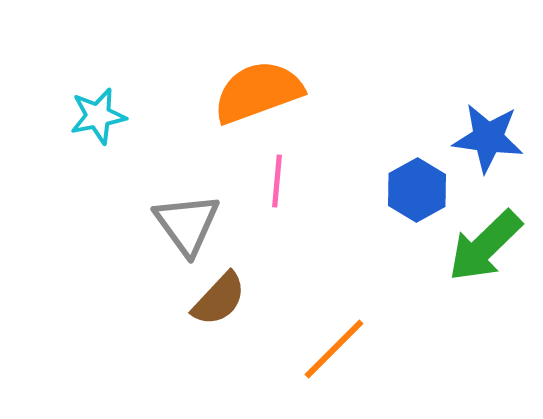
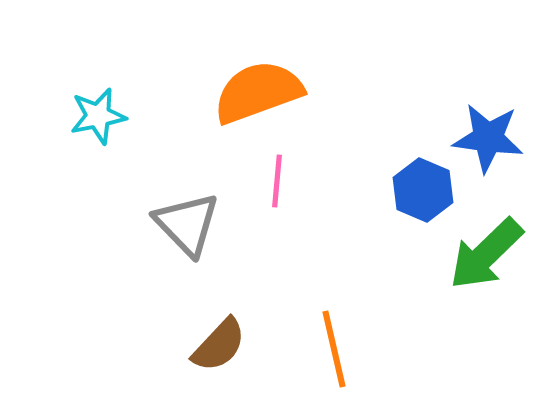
blue hexagon: moved 6 px right; rotated 8 degrees counterclockwise
gray triangle: rotated 8 degrees counterclockwise
green arrow: moved 1 px right, 8 px down
brown semicircle: moved 46 px down
orange line: rotated 58 degrees counterclockwise
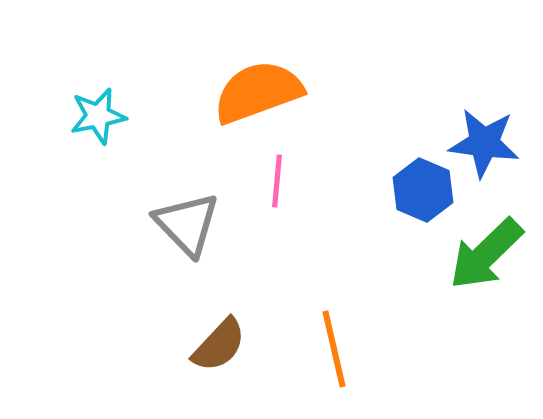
blue star: moved 4 px left, 5 px down
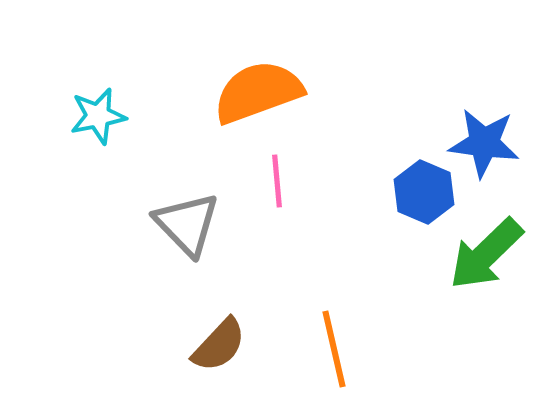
pink line: rotated 10 degrees counterclockwise
blue hexagon: moved 1 px right, 2 px down
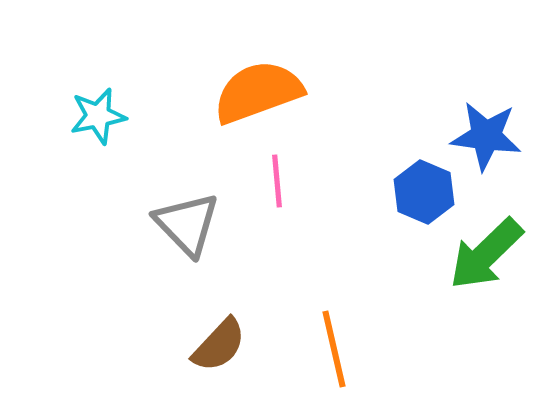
blue star: moved 2 px right, 7 px up
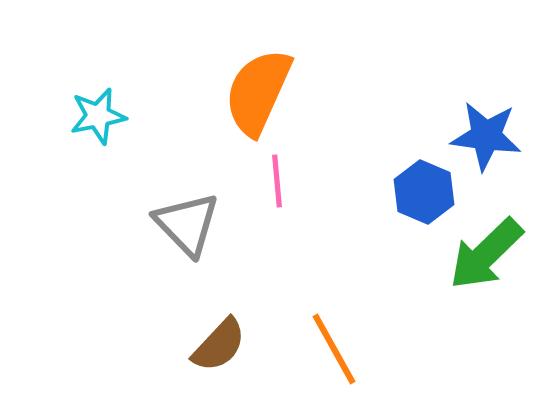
orange semicircle: rotated 46 degrees counterclockwise
orange line: rotated 16 degrees counterclockwise
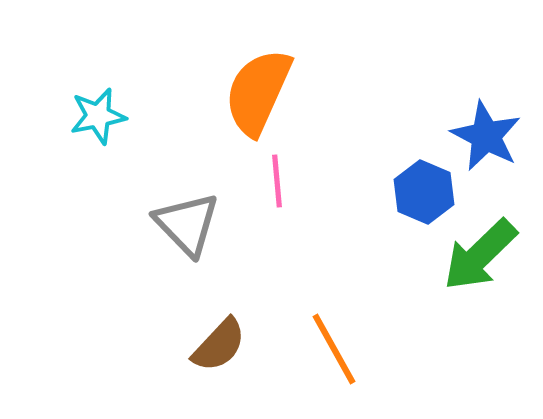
blue star: rotated 20 degrees clockwise
green arrow: moved 6 px left, 1 px down
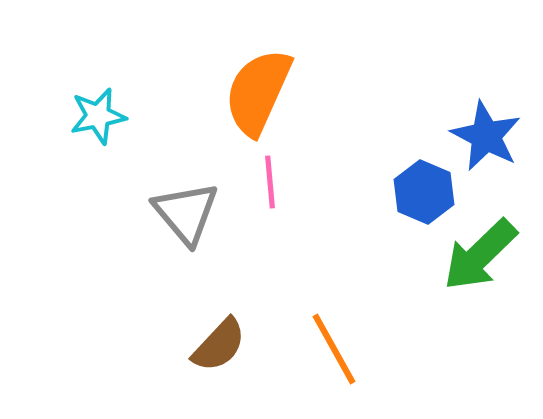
pink line: moved 7 px left, 1 px down
gray triangle: moved 1 px left, 11 px up; rotated 4 degrees clockwise
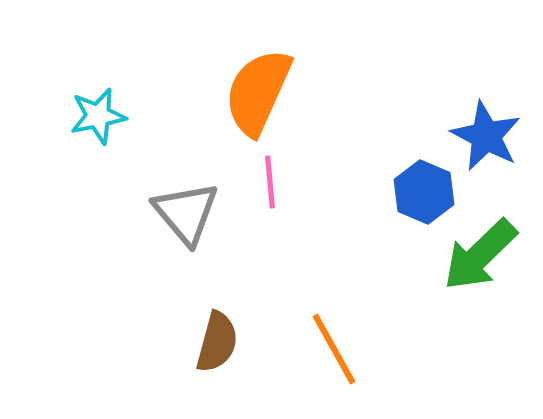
brown semicircle: moved 2 px left, 3 px up; rotated 28 degrees counterclockwise
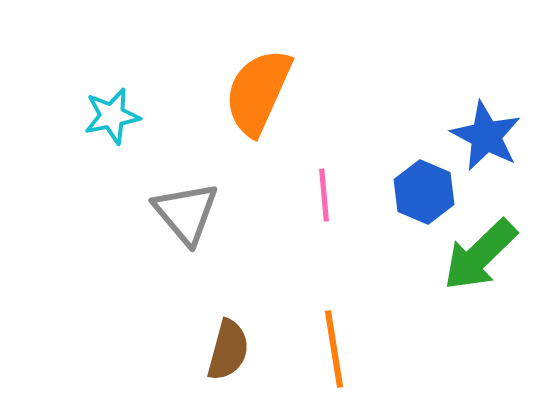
cyan star: moved 14 px right
pink line: moved 54 px right, 13 px down
brown semicircle: moved 11 px right, 8 px down
orange line: rotated 20 degrees clockwise
